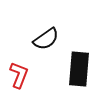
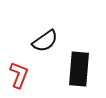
black semicircle: moved 1 px left, 2 px down
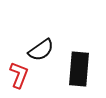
black semicircle: moved 4 px left, 9 px down
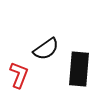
black semicircle: moved 5 px right, 1 px up
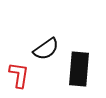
red L-shape: rotated 12 degrees counterclockwise
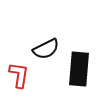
black semicircle: rotated 8 degrees clockwise
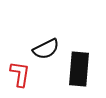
red L-shape: moved 1 px right, 1 px up
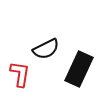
black rectangle: rotated 20 degrees clockwise
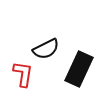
red L-shape: moved 3 px right
